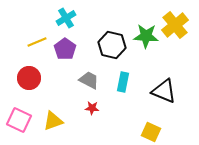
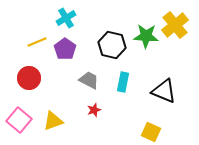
red star: moved 2 px right, 2 px down; rotated 24 degrees counterclockwise
pink square: rotated 15 degrees clockwise
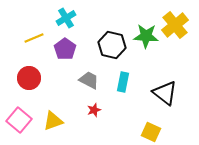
yellow line: moved 3 px left, 4 px up
black triangle: moved 1 px right, 2 px down; rotated 16 degrees clockwise
